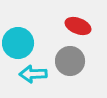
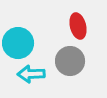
red ellipse: rotated 55 degrees clockwise
cyan arrow: moved 2 px left
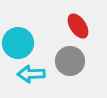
red ellipse: rotated 20 degrees counterclockwise
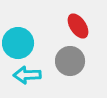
cyan arrow: moved 4 px left, 1 px down
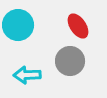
cyan circle: moved 18 px up
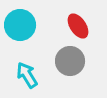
cyan circle: moved 2 px right
cyan arrow: rotated 60 degrees clockwise
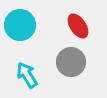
gray circle: moved 1 px right, 1 px down
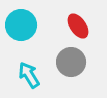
cyan circle: moved 1 px right
cyan arrow: moved 2 px right
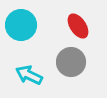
cyan arrow: rotated 32 degrees counterclockwise
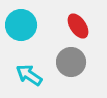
cyan arrow: rotated 8 degrees clockwise
